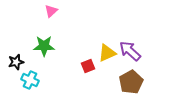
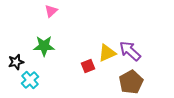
cyan cross: rotated 24 degrees clockwise
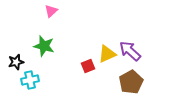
green star: rotated 15 degrees clockwise
yellow triangle: moved 1 px down
cyan cross: rotated 30 degrees clockwise
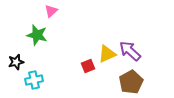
green star: moved 7 px left, 11 px up
cyan cross: moved 4 px right
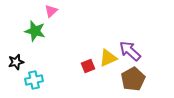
green star: moved 2 px left, 4 px up
yellow triangle: moved 1 px right, 4 px down
brown pentagon: moved 2 px right, 3 px up
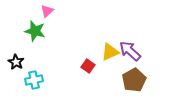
pink triangle: moved 4 px left
yellow triangle: moved 2 px right, 6 px up
black star: rotated 28 degrees counterclockwise
red square: rotated 32 degrees counterclockwise
brown pentagon: moved 1 px right, 1 px down
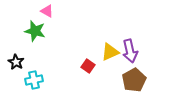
pink triangle: rotated 48 degrees counterclockwise
purple arrow: rotated 145 degrees counterclockwise
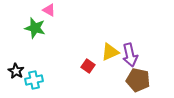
pink triangle: moved 2 px right, 1 px up
green star: moved 3 px up
purple arrow: moved 4 px down
black star: moved 9 px down
brown pentagon: moved 4 px right; rotated 30 degrees counterclockwise
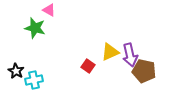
brown pentagon: moved 6 px right, 9 px up
